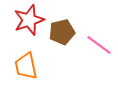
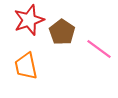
brown pentagon: rotated 25 degrees counterclockwise
pink line: moved 4 px down
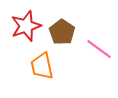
red star: moved 3 px left, 6 px down
orange trapezoid: moved 16 px right
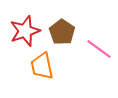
red star: moved 1 px left, 5 px down
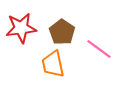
red star: moved 4 px left, 3 px up; rotated 12 degrees clockwise
orange trapezoid: moved 11 px right, 2 px up
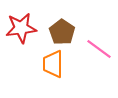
orange trapezoid: rotated 12 degrees clockwise
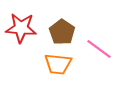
red star: rotated 12 degrees clockwise
orange trapezoid: moved 5 px right; rotated 84 degrees counterclockwise
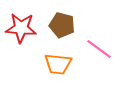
brown pentagon: moved 7 px up; rotated 20 degrees counterclockwise
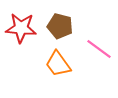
brown pentagon: moved 2 px left, 1 px down
orange trapezoid: rotated 48 degrees clockwise
